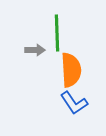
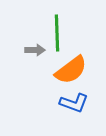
orange semicircle: rotated 56 degrees clockwise
blue L-shape: rotated 36 degrees counterclockwise
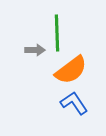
blue L-shape: rotated 144 degrees counterclockwise
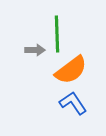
green line: moved 1 px down
blue L-shape: moved 1 px left
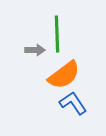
orange semicircle: moved 7 px left, 5 px down
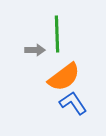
orange semicircle: moved 2 px down
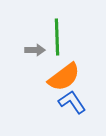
green line: moved 3 px down
blue L-shape: moved 1 px left, 1 px up
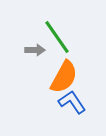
green line: rotated 33 degrees counterclockwise
orange semicircle: rotated 24 degrees counterclockwise
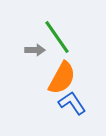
orange semicircle: moved 2 px left, 1 px down
blue L-shape: moved 1 px down
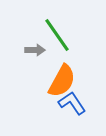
green line: moved 2 px up
orange semicircle: moved 3 px down
